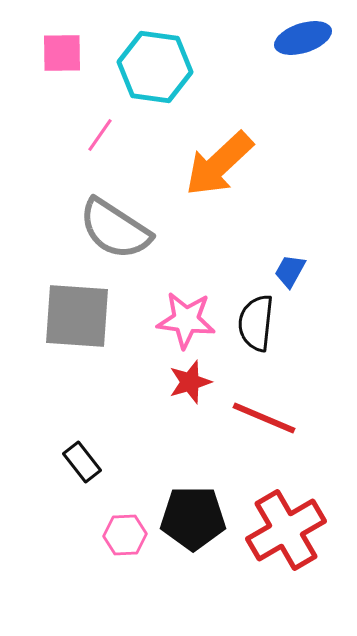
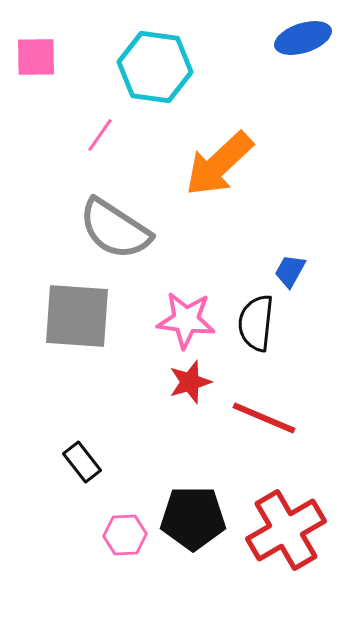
pink square: moved 26 px left, 4 px down
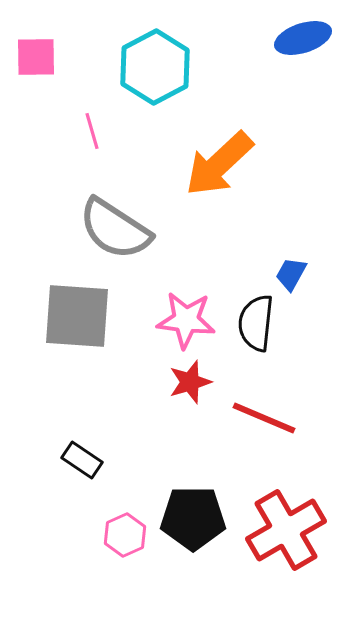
cyan hexagon: rotated 24 degrees clockwise
pink line: moved 8 px left, 4 px up; rotated 51 degrees counterclockwise
blue trapezoid: moved 1 px right, 3 px down
black rectangle: moved 2 px up; rotated 18 degrees counterclockwise
pink hexagon: rotated 21 degrees counterclockwise
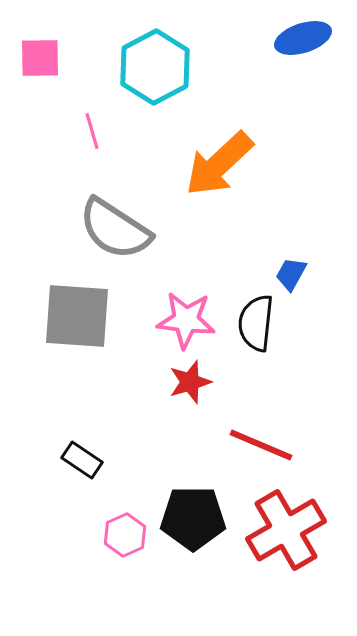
pink square: moved 4 px right, 1 px down
red line: moved 3 px left, 27 px down
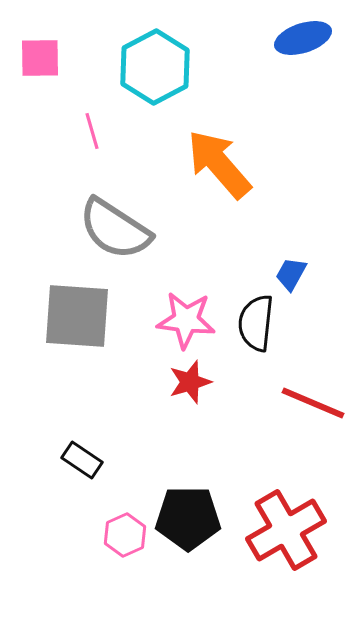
orange arrow: rotated 92 degrees clockwise
red line: moved 52 px right, 42 px up
black pentagon: moved 5 px left
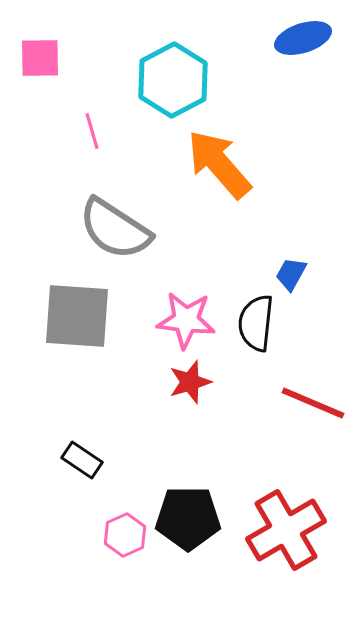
cyan hexagon: moved 18 px right, 13 px down
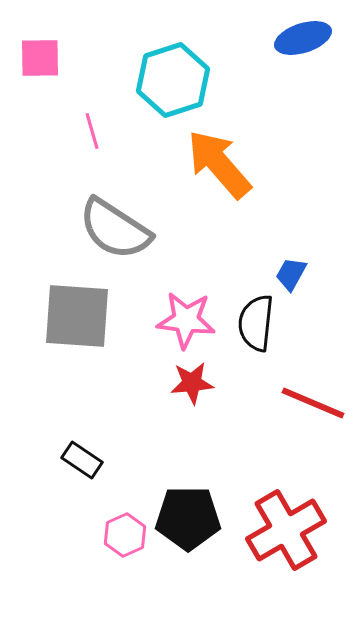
cyan hexagon: rotated 10 degrees clockwise
red star: moved 2 px right, 1 px down; rotated 12 degrees clockwise
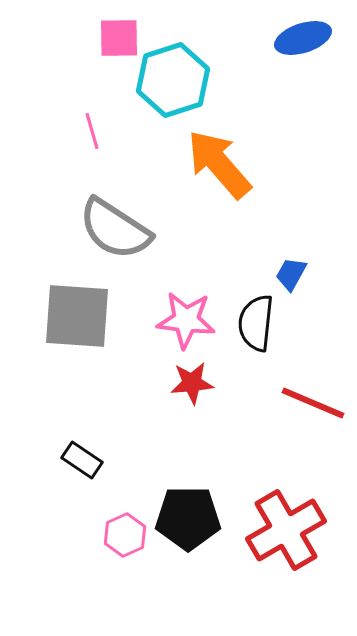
pink square: moved 79 px right, 20 px up
